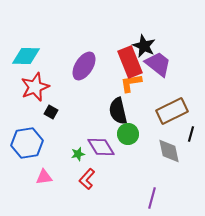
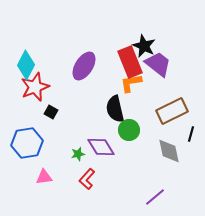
cyan diamond: moved 9 px down; rotated 64 degrees counterclockwise
black semicircle: moved 3 px left, 2 px up
green circle: moved 1 px right, 4 px up
purple line: moved 3 px right, 1 px up; rotated 35 degrees clockwise
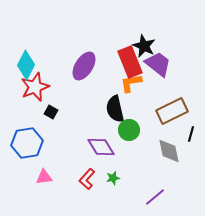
green star: moved 35 px right, 24 px down
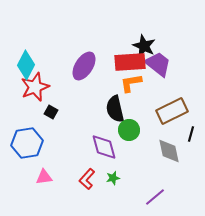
red rectangle: rotated 72 degrees counterclockwise
purple diamond: moved 3 px right; rotated 16 degrees clockwise
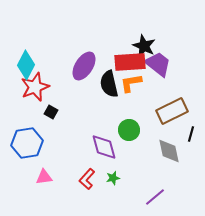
black semicircle: moved 6 px left, 25 px up
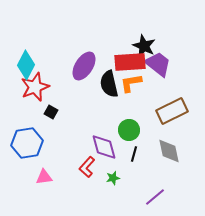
black line: moved 57 px left, 20 px down
red L-shape: moved 12 px up
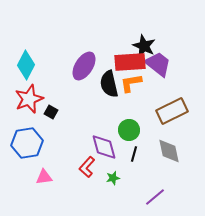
red star: moved 6 px left, 12 px down
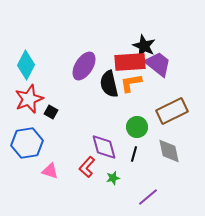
green circle: moved 8 px right, 3 px up
pink triangle: moved 6 px right, 6 px up; rotated 24 degrees clockwise
purple line: moved 7 px left
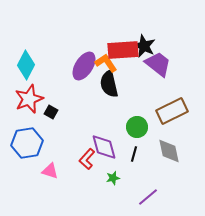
red rectangle: moved 7 px left, 12 px up
orange L-shape: moved 25 px left, 20 px up; rotated 65 degrees clockwise
red L-shape: moved 8 px up
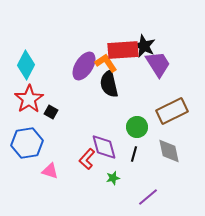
purple trapezoid: rotated 20 degrees clockwise
red star: rotated 12 degrees counterclockwise
